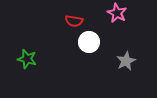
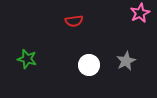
pink star: moved 23 px right; rotated 18 degrees clockwise
red semicircle: rotated 18 degrees counterclockwise
white circle: moved 23 px down
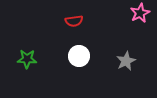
green star: rotated 12 degrees counterclockwise
white circle: moved 10 px left, 9 px up
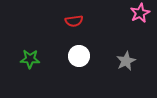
green star: moved 3 px right
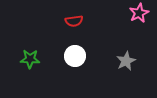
pink star: moved 1 px left
white circle: moved 4 px left
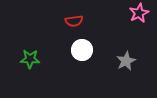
white circle: moved 7 px right, 6 px up
